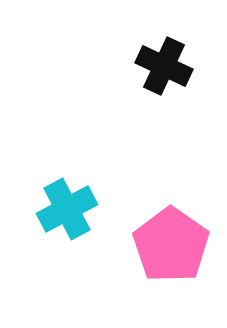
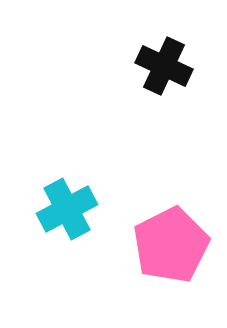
pink pentagon: rotated 10 degrees clockwise
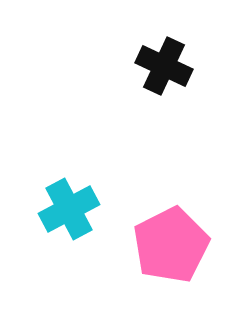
cyan cross: moved 2 px right
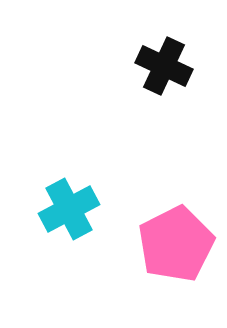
pink pentagon: moved 5 px right, 1 px up
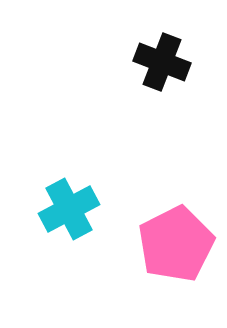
black cross: moved 2 px left, 4 px up; rotated 4 degrees counterclockwise
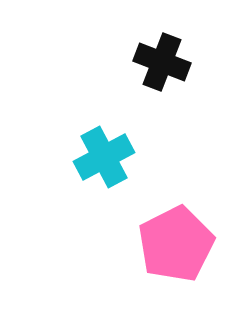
cyan cross: moved 35 px right, 52 px up
